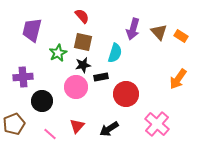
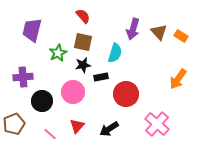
red semicircle: moved 1 px right
pink circle: moved 3 px left, 5 px down
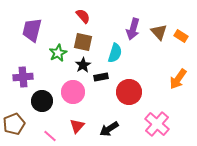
black star: rotated 21 degrees counterclockwise
red circle: moved 3 px right, 2 px up
pink line: moved 2 px down
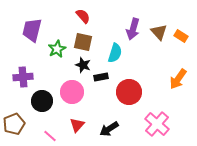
green star: moved 1 px left, 4 px up
black star: rotated 21 degrees counterclockwise
pink circle: moved 1 px left
red triangle: moved 1 px up
